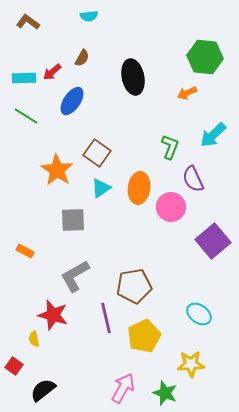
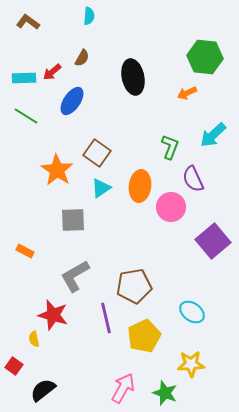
cyan semicircle: rotated 78 degrees counterclockwise
orange ellipse: moved 1 px right, 2 px up
cyan ellipse: moved 7 px left, 2 px up
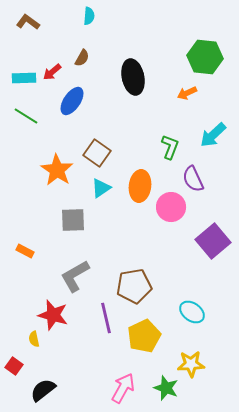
green star: moved 1 px right, 5 px up
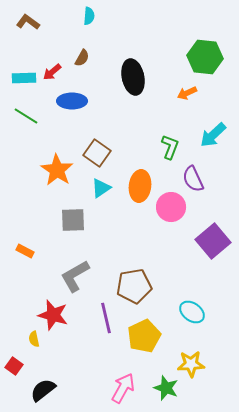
blue ellipse: rotated 56 degrees clockwise
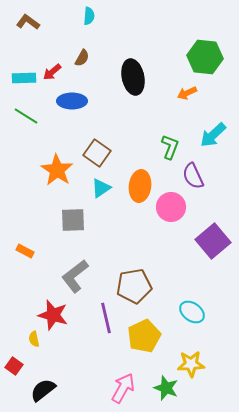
purple semicircle: moved 3 px up
gray L-shape: rotated 8 degrees counterclockwise
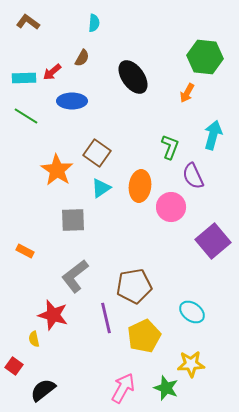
cyan semicircle: moved 5 px right, 7 px down
black ellipse: rotated 24 degrees counterclockwise
orange arrow: rotated 36 degrees counterclockwise
cyan arrow: rotated 148 degrees clockwise
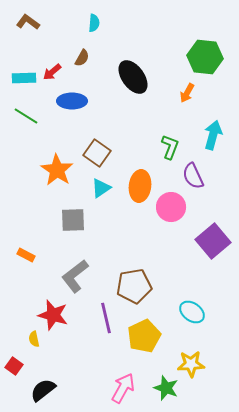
orange rectangle: moved 1 px right, 4 px down
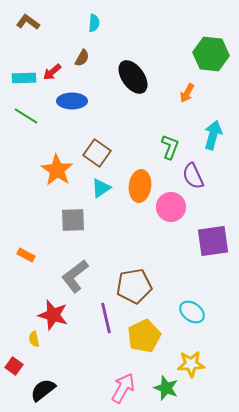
green hexagon: moved 6 px right, 3 px up
purple square: rotated 32 degrees clockwise
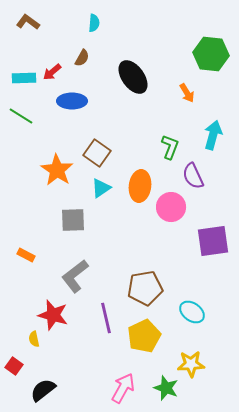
orange arrow: rotated 60 degrees counterclockwise
green line: moved 5 px left
brown pentagon: moved 11 px right, 2 px down
